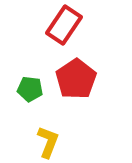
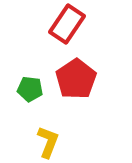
red rectangle: moved 3 px right, 1 px up
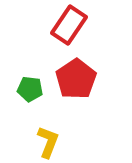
red rectangle: moved 2 px right, 1 px down
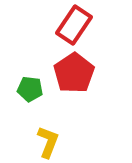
red rectangle: moved 5 px right
red pentagon: moved 2 px left, 6 px up
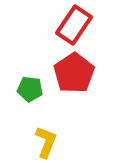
yellow L-shape: moved 2 px left
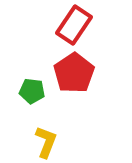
green pentagon: moved 2 px right, 2 px down
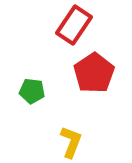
red pentagon: moved 20 px right
yellow L-shape: moved 25 px right
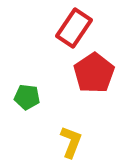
red rectangle: moved 3 px down
green pentagon: moved 5 px left, 6 px down
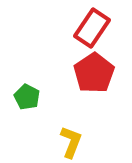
red rectangle: moved 18 px right
green pentagon: rotated 20 degrees clockwise
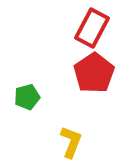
red rectangle: rotated 6 degrees counterclockwise
green pentagon: rotated 30 degrees clockwise
